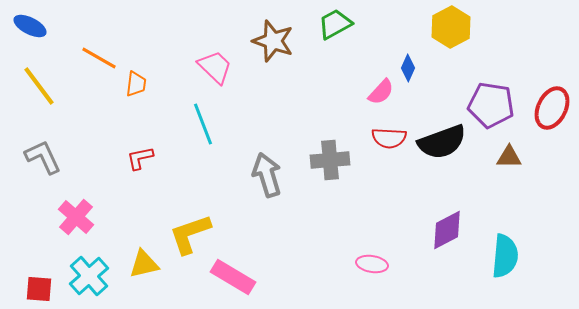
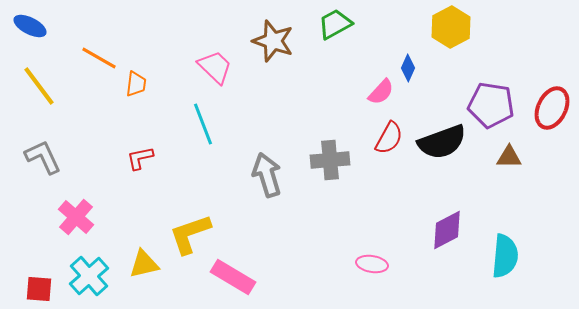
red semicircle: rotated 64 degrees counterclockwise
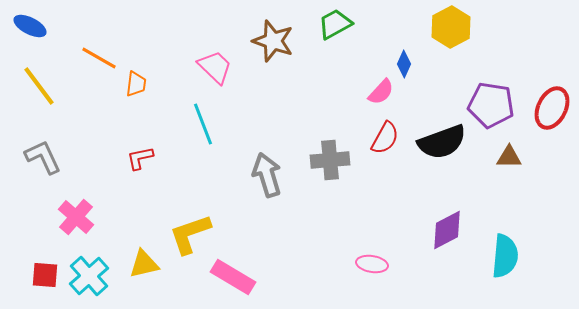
blue diamond: moved 4 px left, 4 px up
red semicircle: moved 4 px left
red square: moved 6 px right, 14 px up
